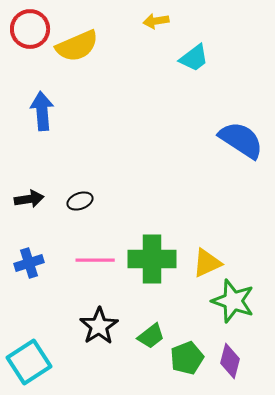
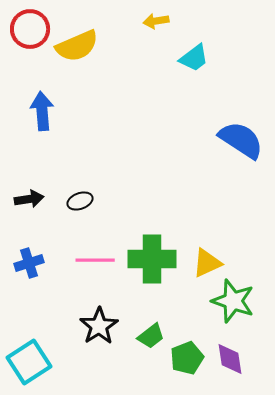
purple diamond: moved 2 px up; rotated 24 degrees counterclockwise
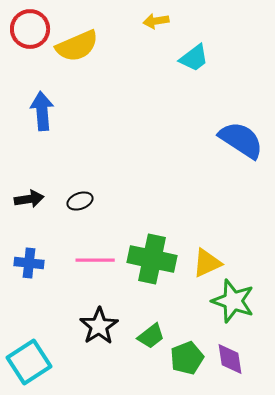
green cross: rotated 12 degrees clockwise
blue cross: rotated 24 degrees clockwise
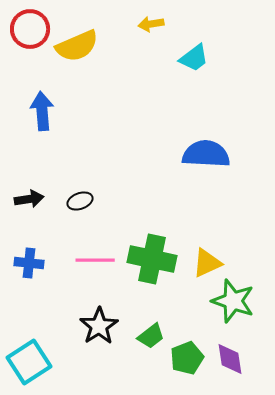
yellow arrow: moved 5 px left, 3 px down
blue semicircle: moved 35 px left, 14 px down; rotated 30 degrees counterclockwise
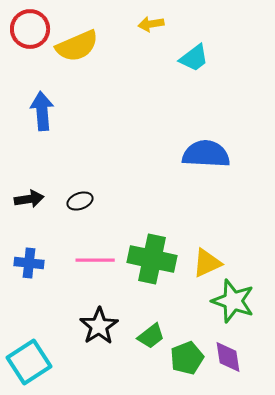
purple diamond: moved 2 px left, 2 px up
